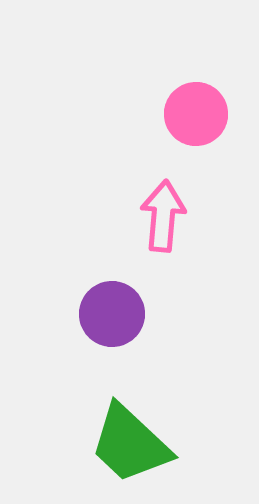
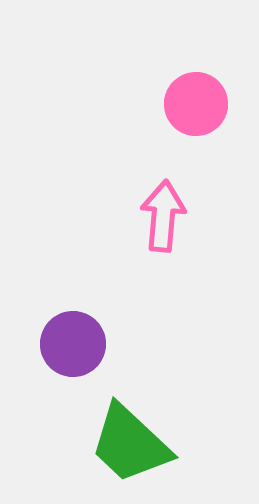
pink circle: moved 10 px up
purple circle: moved 39 px left, 30 px down
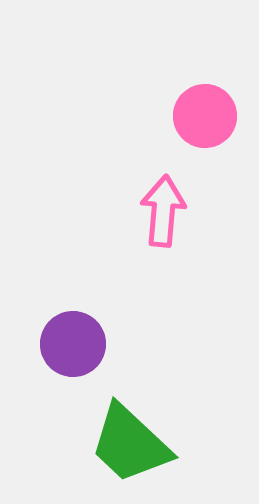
pink circle: moved 9 px right, 12 px down
pink arrow: moved 5 px up
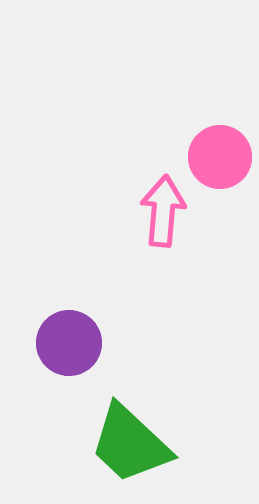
pink circle: moved 15 px right, 41 px down
purple circle: moved 4 px left, 1 px up
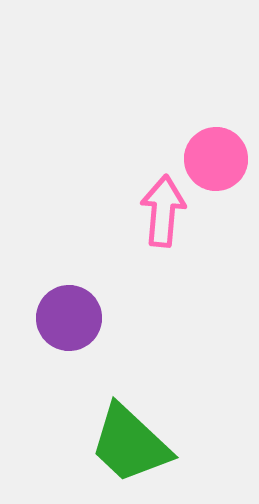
pink circle: moved 4 px left, 2 px down
purple circle: moved 25 px up
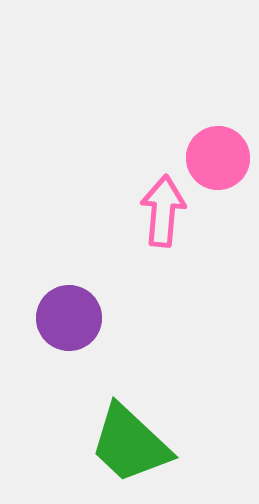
pink circle: moved 2 px right, 1 px up
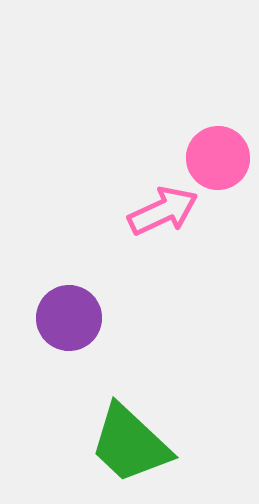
pink arrow: rotated 60 degrees clockwise
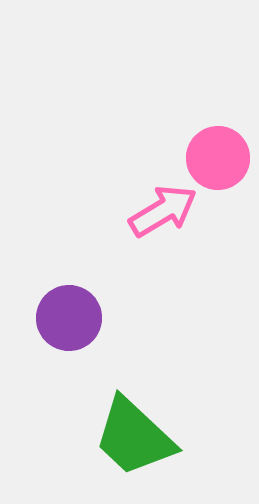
pink arrow: rotated 6 degrees counterclockwise
green trapezoid: moved 4 px right, 7 px up
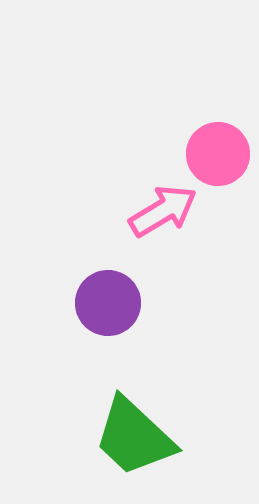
pink circle: moved 4 px up
purple circle: moved 39 px right, 15 px up
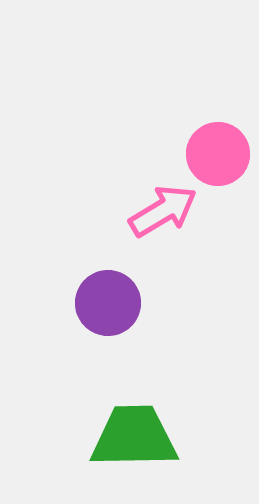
green trapezoid: rotated 136 degrees clockwise
